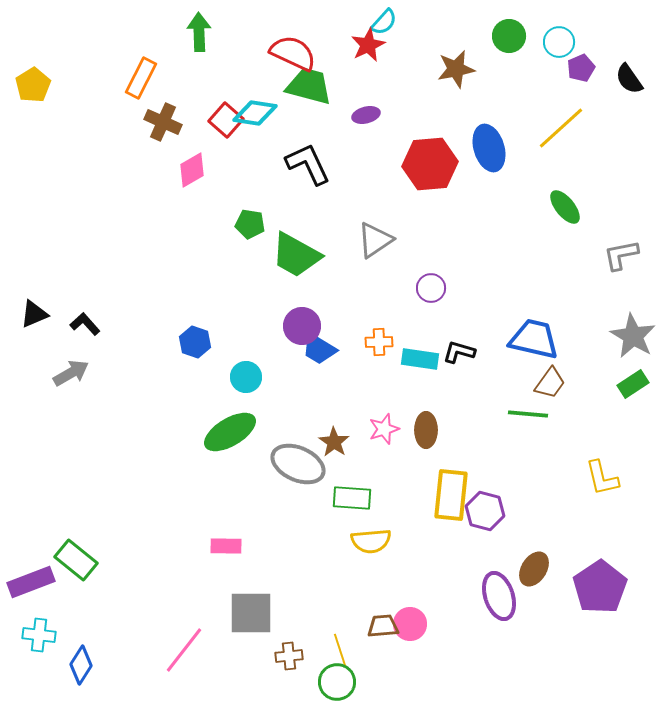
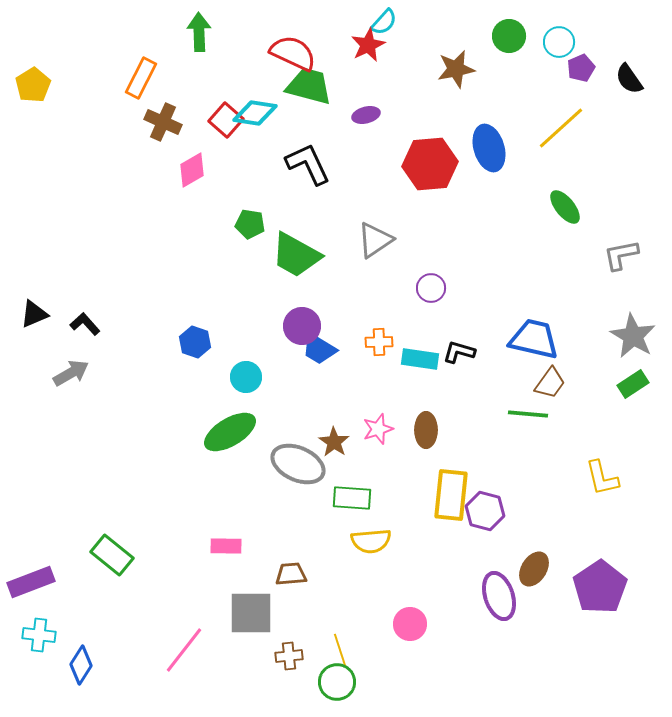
pink star at (384, 429): moved 6 px left
green rectangle at (76, 560): moved 36 px right, 5 px up
brown trapezoid at (383, 626): moved 92 px left, 52 px up
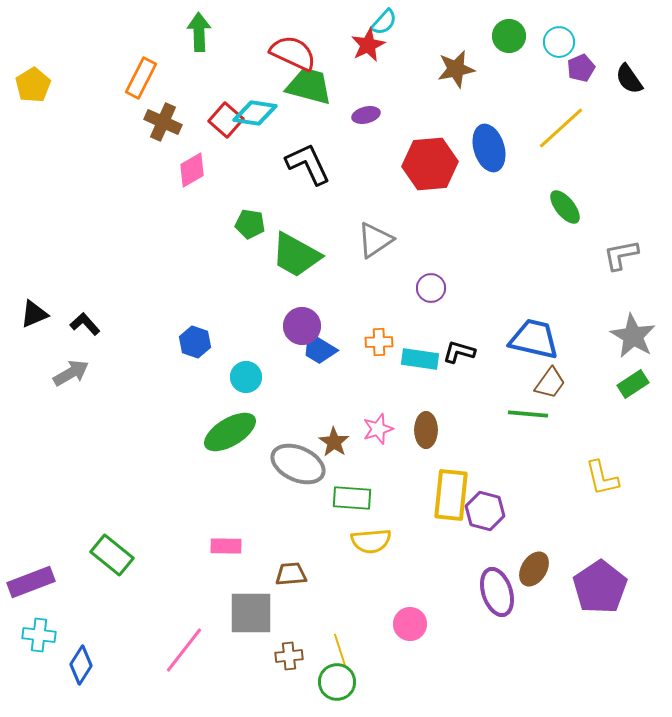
purple ellipse at (499, 596): moved 2 px left, 4 px up
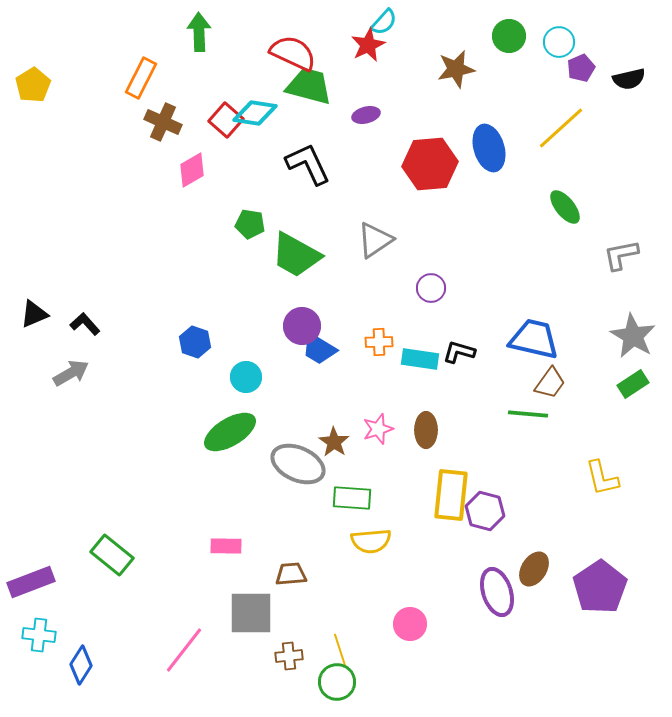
black semicircle at (629, 79): rotated 68 degrees counterclockwise
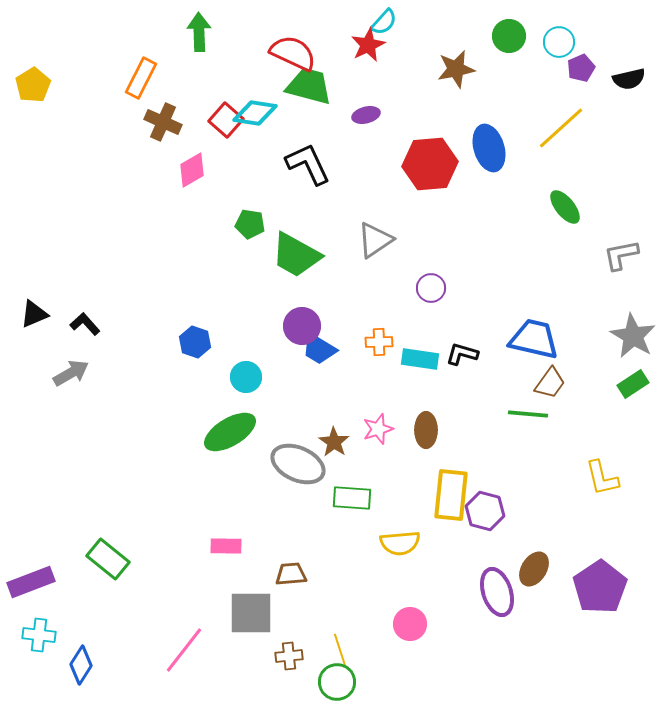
black L-shape at (459, 352): moved 3 px right, 2 px down
yellow semicircle at (371, 541): moved 29 px right, 2 px down
green rectangle at (112, 555): moved 4 px left, 4 px down
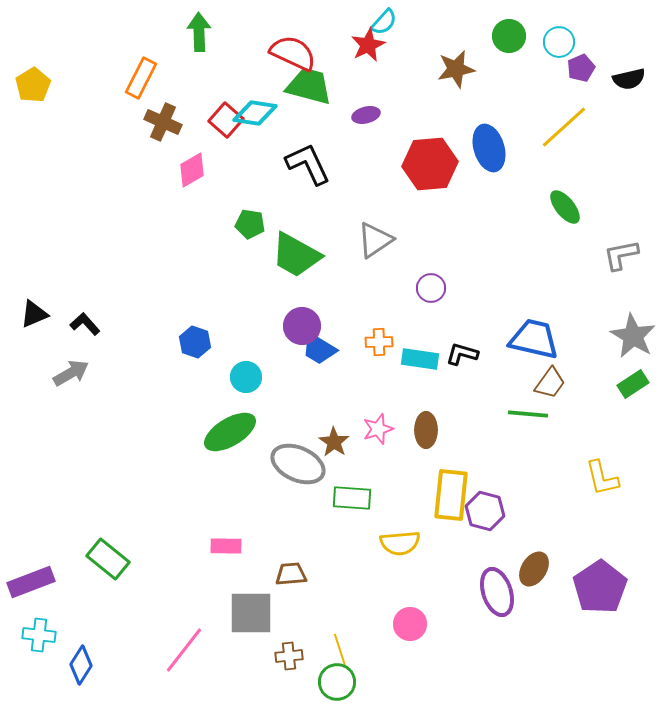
yellow line at (561, 128): moved 3 px right, 1 px up
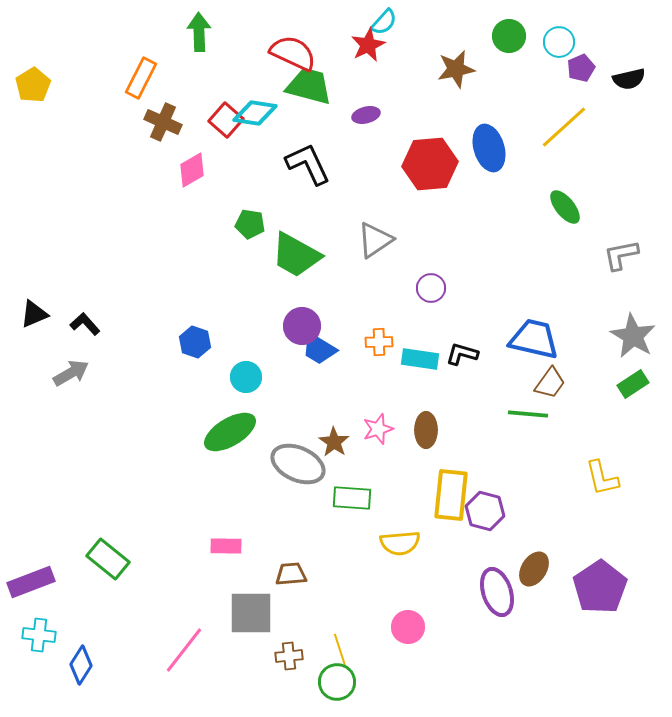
pink circle at (410, 624): moved 2 px left, 3 px down
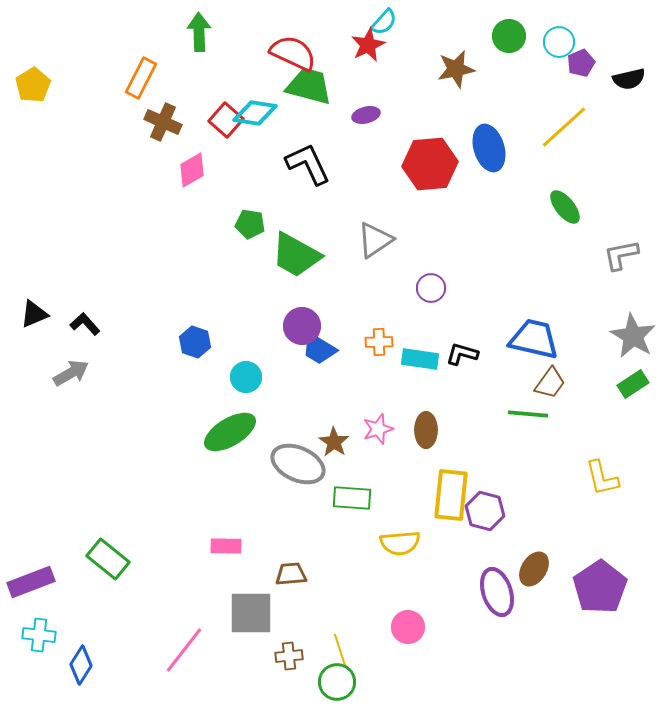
purple pentagon at (581, 68): moved 5 px up
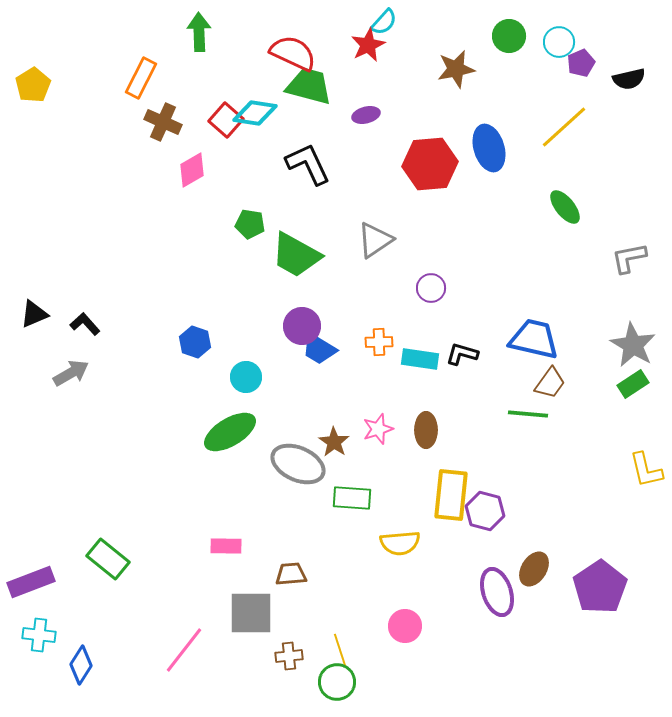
gray L-shape at (621, 255): moved 8 px right, 3 px down
gray star at (633, 336): moved 9 px down
yellow L-shape at (602, 478): moved 44 px right, 8 px up
pink circle at (408, 627): moved 3 px left, 1 px up
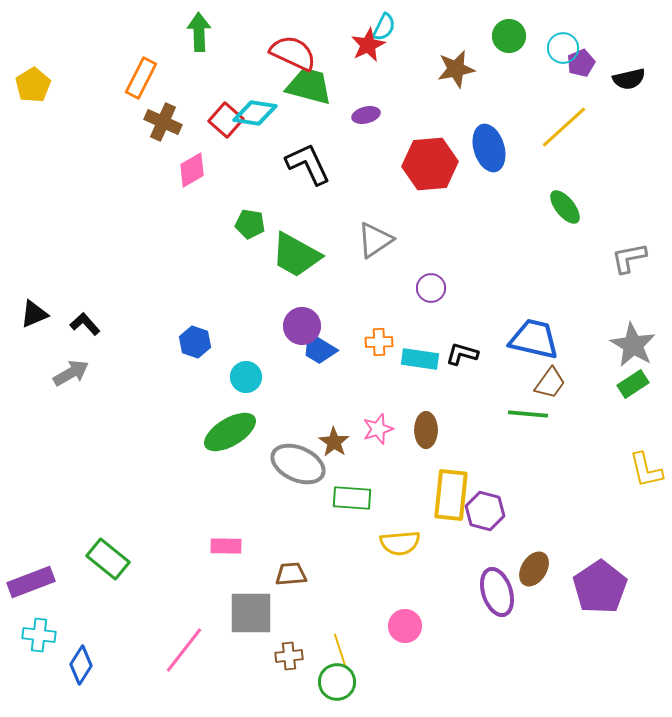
cyan semicircle at (384, 22): moved 5 px down; rotated 16 degrees counterclockwise
cyan circle at (559, 42): moved 4 px right, 6 px down
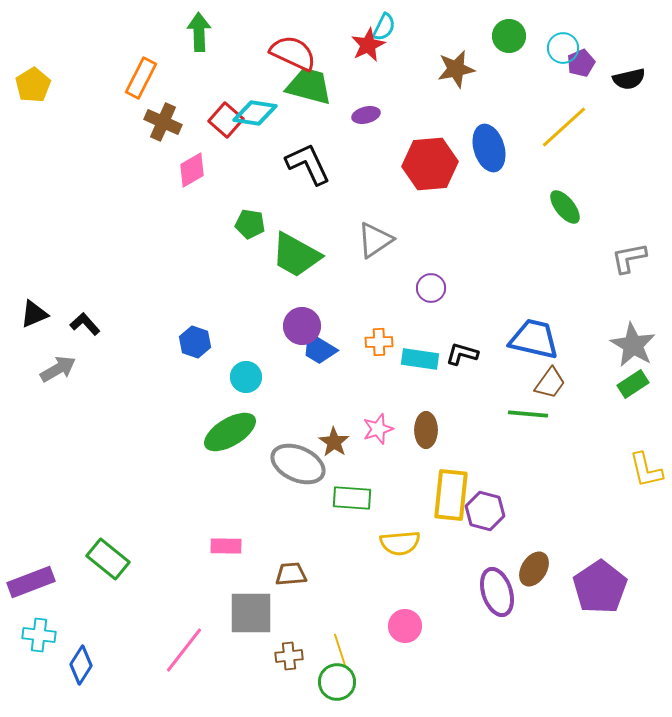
gray arrow at (71, 373): moved 13 px left, 4 px up
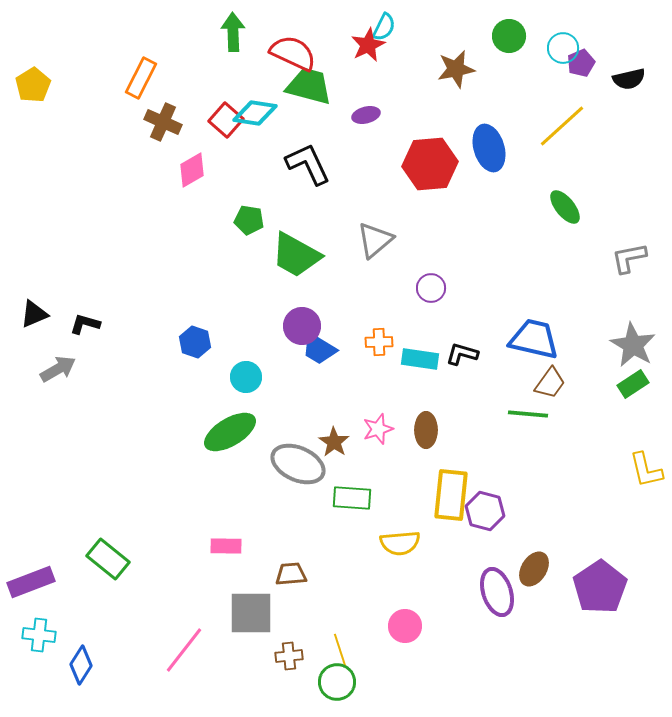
green arrow at (199, 32): moved 34 px right
yellow line at (564, 127): moved 2 px left, 1 px up
green pentagon at (250, 224): moved 1 px left, 4 px up
gray triangle at (375, 240): rotated 6 degrees counterclockwise
black L-shape at (85, 324): rotated 32 degrees counterclockwise
